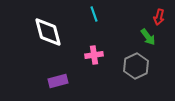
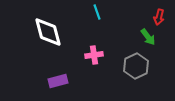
cyan line: moved 3 px right, 2 px up
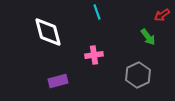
red arrow: moved 3 px right, 2 px up; rotated 42 degrees clockwise
gray hexagon: moved 2 px right, 9 px down
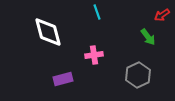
purple rectangle: moved 5 px right, 2 px up
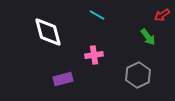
cyan line: moved 3 px down; rotated 42 degrees counterclockwise
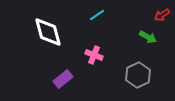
cyan line: rotated 63 degrees counterclockwise
green arrow: rotated 24 degrees counterclockwise
pink cross: rotated 30 degrees clockwise
purple rectangle: rotated 24 degrees counterclockwise
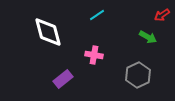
pink cross: rotated 12 degrees counterclockwise
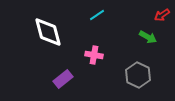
gray hexagon: rotated 10 degrees counterclockwise
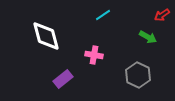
cyan line: moved 6 px right
white diamond: moved 2 px left, 4 px down
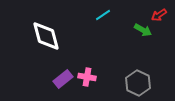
red arrow: moved 3 px left
green arrow: moved 5 px left, 7 px up
pink cross: moved 7 px left, 22 px down
gray hexagon: moved 8 px down
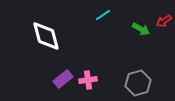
red arrow: moved 5 px right, 6 px down
green arrow: moved 2 px left, 1 px up
pink cross: moved 1 px right, 3 px down; rotated 18 degrees counterclockwise
gray hexagon: rotated 20 degrees clockwise
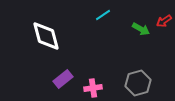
pink cross: moved 5 px right, 8 px down
